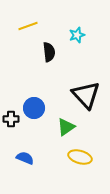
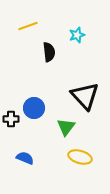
black triangle: moved 1 px left, 1 px down
green triangle: rotated 18 degrees counterclockwise
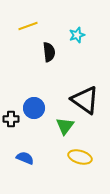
black triangle: moved 4 px down; rotated 12 degrees counterclockwise
green triangle: moved 1 px left, 1 px up
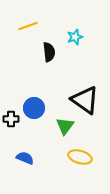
cyan star: moved 2 px left, 2 px down
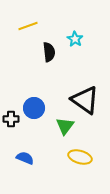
cyan star: moved 2 px down; rotated 21 degrees counterclockwise
